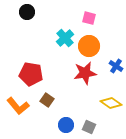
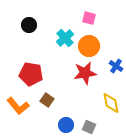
black circle: moved 2 px right, 13 px down
yellow diamond: rotated 45 degrees clockwise
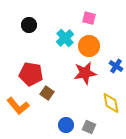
brown square: moved 7 px up
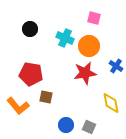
pink square: moved 5 px right
black circle: moved 1 px right, 4 px down
cyan cross: rotated 24 degrees counterclockwise
brown square: moved 1 px left, 4 px down; rotated 24 degrees counterclockwise
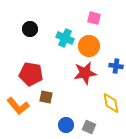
blue cross: rotated 24 degrees counterclockwise
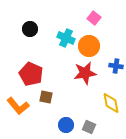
pink square: rotated 24 degrees clockwise
cyan cross: moved 1 px right
red pentagon: rotated 15 degrees clockwise
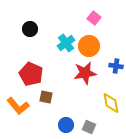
cyan cross: moved 5 px down; rotated 30 degrees clockwise
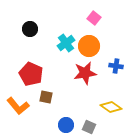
yellow diamond: moved 4 px down; rotated 45 degrees counterclockwise
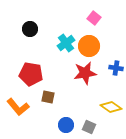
blue cross: moved 2 px down
red pentagon: rotated 15 degrees counterclockwise
brown square: moved 2 px right
orange L-shape: moved 1 px down
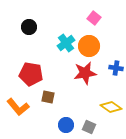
black circle: moved 1 px left, 2 px up
